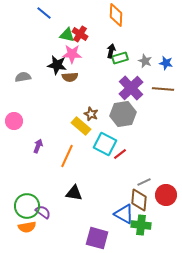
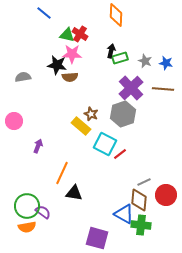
gray hexagon: rotated 10 degrees counterclockwise
orange line: moved 5 px left, 17 px down
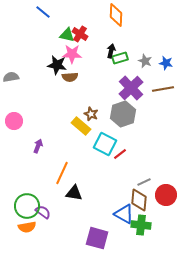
blue line: moved 1 px left, 1 px up
gray semicircle: moved 12 px left
brown line: rotated 15 degrees counterclockwise
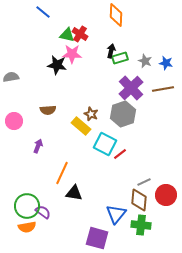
brown semicircle: moved 22 px left, 33 px down
blue triangle: moved 8 px left; rotated 40 degrees clockwise
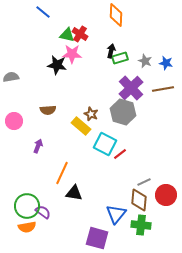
gray hexagon: moved 2 px up; rotated 25 degrees counterclockwise
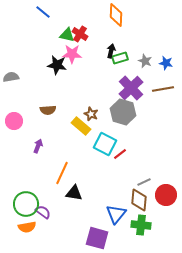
green circle: moved 1 px left, 2 px up
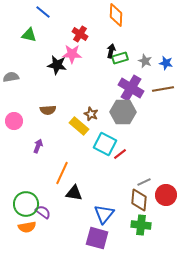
green triangle: moved 38 px left
purple cross: rotated 15 degrees counterclockwise
gray hexagon: rotated 15 degrees counterclockwise
yellow rectangle: moved 2 px left
blue triangle: moved 12 px left
